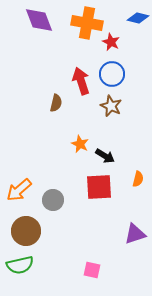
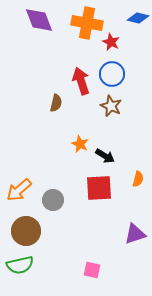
red square: moved 1 px down
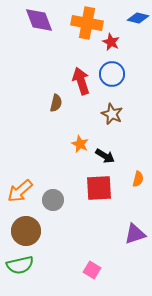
brown star: moved 1 px right, 8 px down
orange arrow: moved 1 px right, 1 px down
pink square: rotated 18 degrees clockwise
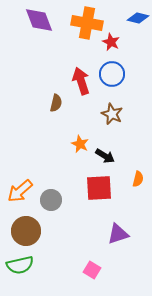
gray circle: moved 2 px left
purple triangle: moved 17 px left
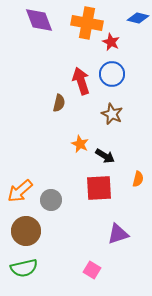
brown semicircle: moved 3 px right
green semicircle: moved 4 px right, 3 px down
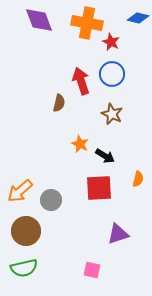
pink square: rotated 18 degrees counterclockwise
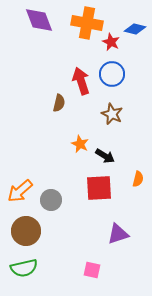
blue diamond: moved 3 px left, 11 px down
